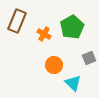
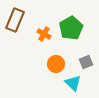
brown rectangle: moved 2 px left, 1 px up
green pentagon: moved 1 px left, 1 px down
gray square: moved 3 px left, 4 px down
orange circle: moved 2 px right, 1 px up
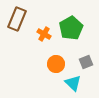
brown rectangle: moved 2 px right, 1 px up
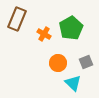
orange circle: moved 2 px right, 1 px up
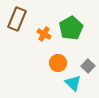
gray square: moved 2 px right, 4 px down; rotated 24 degrees counterclockwise
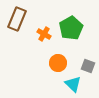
gray square: rotated 24 degrees counterclockwise
cyan triangle: moved 1 px down
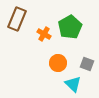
green pentagon: moved 1 px left, 1 px up
gray square: moved 1 px left, 2 px up
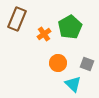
orange cross: rotated 24 degrees clockwise
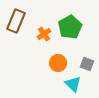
brown rectangle: moved 1 px left, 2 px down
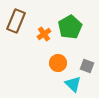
gray square: moved 2 px down
